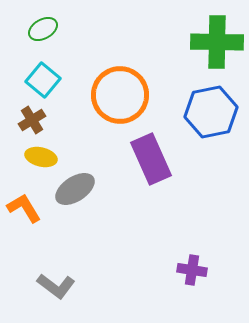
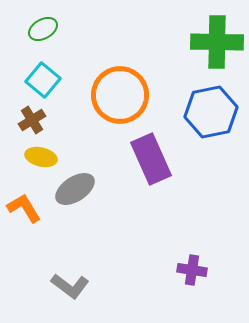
gray L-shape: moved 14 px right
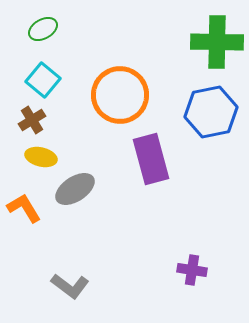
purple rectangle: rotated 9 degrees clockwise
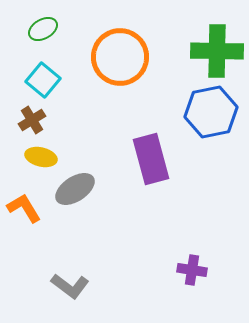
green cross: moved 9 px down
orange circle: moved 38 px up
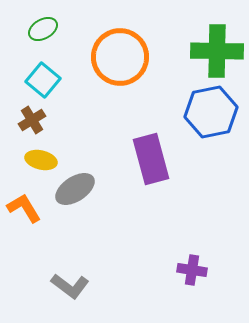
yellow ellipse: moved 3 px down
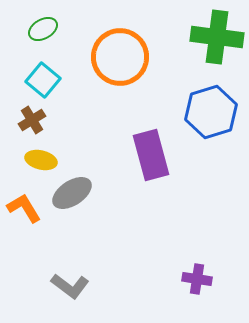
green cross: moved 14 px up; rotated 6 degrees clockwise
blue hexagon: rotated 6 degrees counterclockwise
purple rectangle: moved 4 px up
gray ellipse: moved 3 px left, 4 px down
purple cross: moved 5 px right, 9 px down
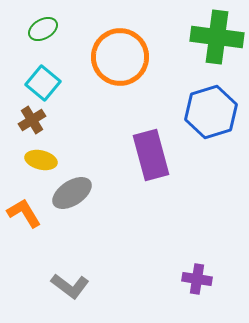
cyan square: moved 3 px down
orange L-shape: moved 5 px down
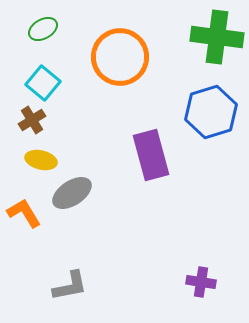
purple cross: moved 4 px right, 3 px down
gray L-shape: rotated 48 degrees counterclockwise
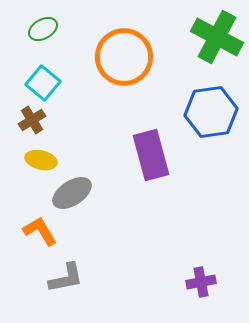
green cross: rotated 21 degrees clockwise
orange circle: moved 4 px right
blue hexagon: rotated 9 degrees clockwise
orange L-shape: moved 16 px right, 18 px down
purple cross: rotated 20 degrees counterclockwise
gray L-shape: moved 4 px left, 8 px up
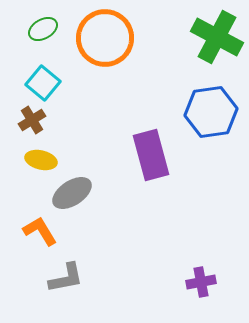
orange circle: moved 19 px left, 19 px up
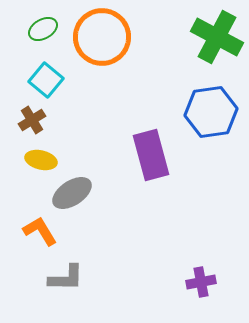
orange circle: moved 3 px left, 1 px up
cyan square: moved 3 px right, 3 px up
gray L-shape: rotated 12 degrees clockwise
